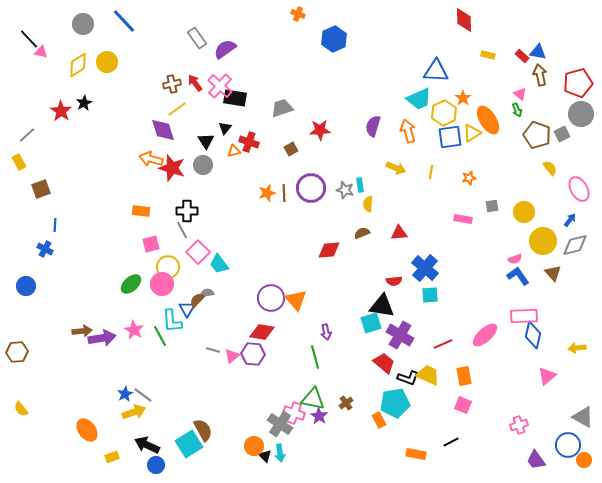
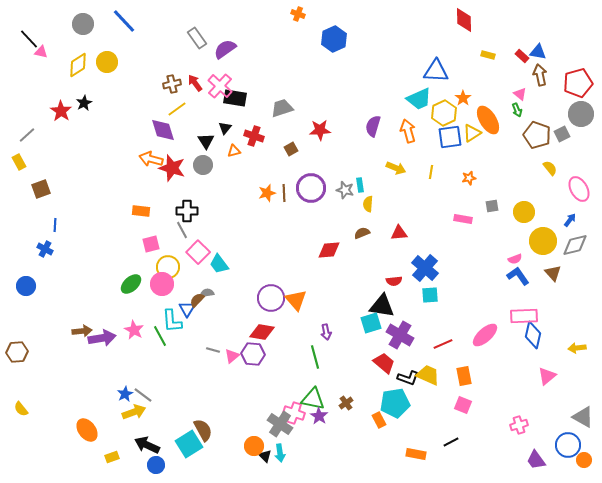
red cross at (249, 142): moved 5 px right, 6 px up
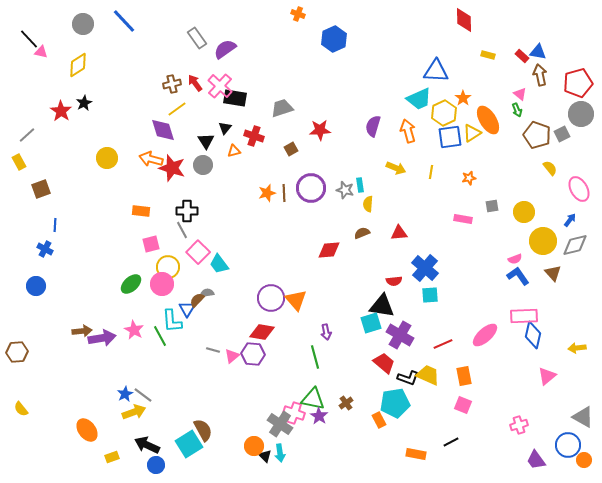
yellow circle at (107, 62): moved 96 px down
blue circle at (26, 286): moved 10 px right
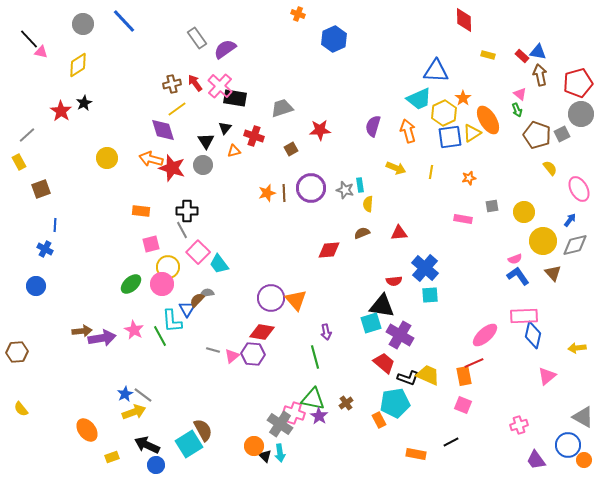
red line at (443, 344): moved 31 px right, 19 px down
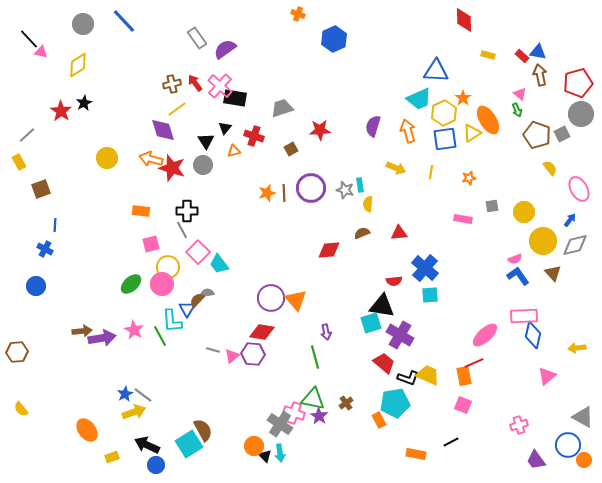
blue square at (450, 137): moved 5 px left, 2 px down
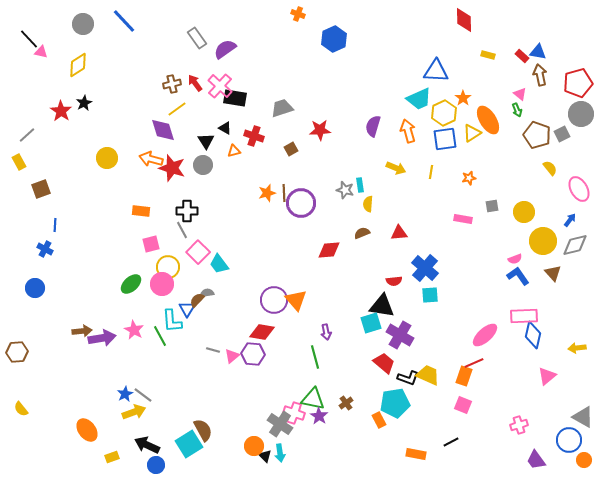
black triangle at (225, 128): rotated 40 degrees counterclockwise
purple circle at (311, 188): moved 10 px left, 15 px down
blue circle at (36, 286): moved 1 px left, 2 px down
purple circle at (271, 298): moved 3 px right, 2 px down
orange rectangle at (464, 376): rotated 30 degrees clockwise
blue circle at (568, 445): moved 1 px right, 5 px up
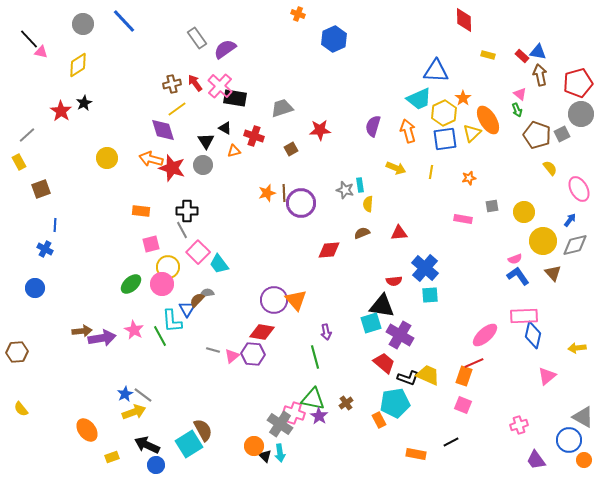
yellow triangle at (472, 133): rotated 12 degrees counterclockwise
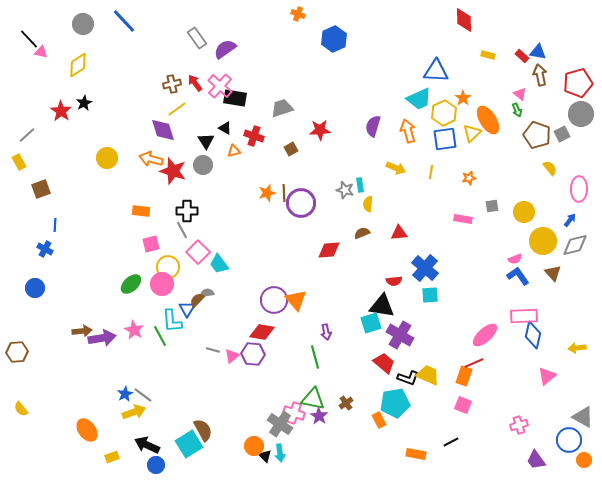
red star at (172, 168): moved 1 px right, 3 px down
pink ellipse at (579, 189): rotated 30 degrees clockwise
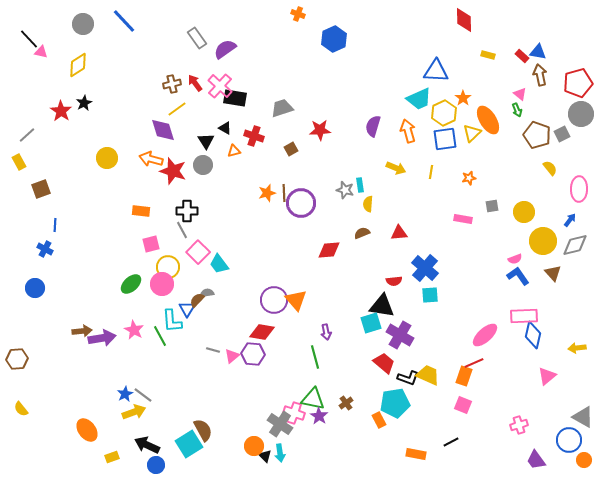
brown hexagon at (17, 352): moved 7 px down
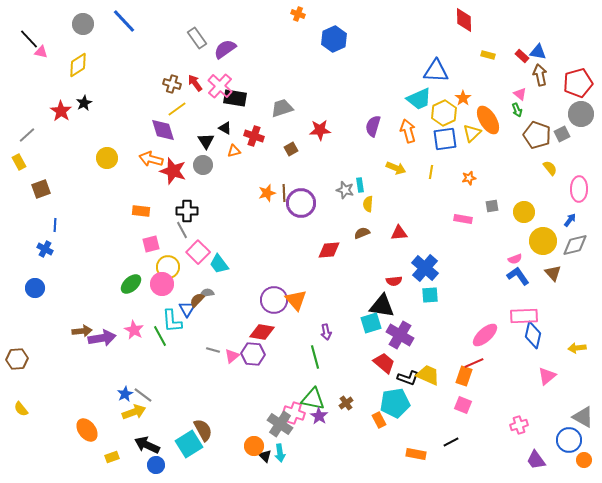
brown cross at (172, 84): rotated 30 degrees clockwise
